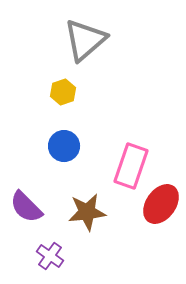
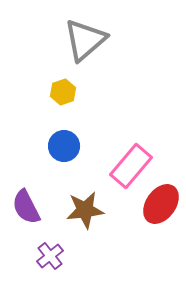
pink rectangle: rotated 21 degrees clockwise
purple semicircle: rotated 18 degrees clockwise
brown star: moved 2 px left, 2 px up
purple cross: rotated 16 degrees clockwise
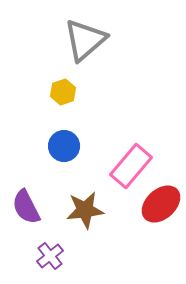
red ellipse: rotated 12 degrees clockwise
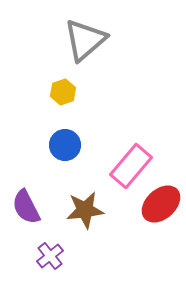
blue circle: moved 1 px right, 1 px up
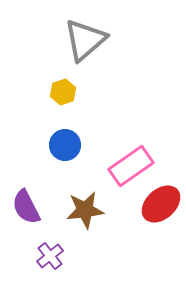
pink rectangle: rotated 15 degrees clockwise
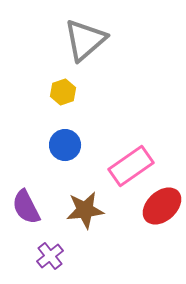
red ellipse: moved 1 px right, 2 px down
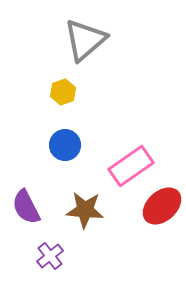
brown star: rotated 12 degrees clockwise
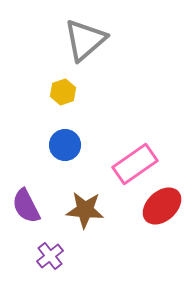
pink rectangle: moved 4 px right, 2 px up
purple semicircle: moved 1 px up
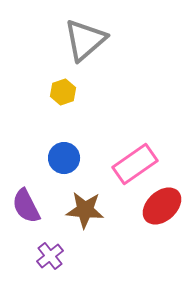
blue circle: moved 1 px left, 13 px down
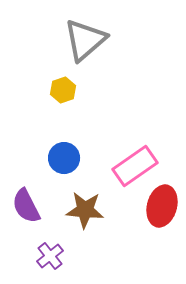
yellow hexagon: moved 2 px up
pink rectangle: moved 2 px down
red ellipse: rotated 33 degrees counterclockwise
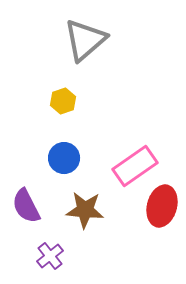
yellow hexagon: moved 11 px down
